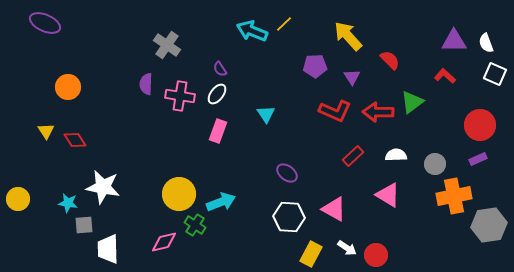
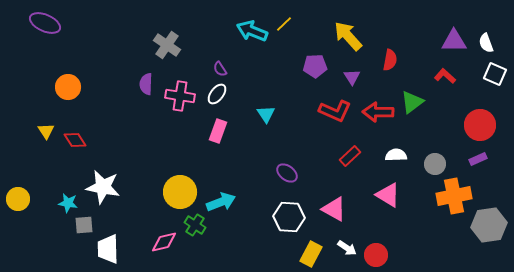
red semicircle at (390, 60): rotated 55 degrees clockwise
red rectangle at (353, 156): moved 3 px left
yellow circle at (179, 194): moved 1 px right, 2 px up
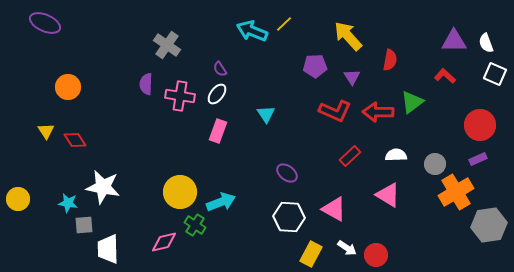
orange cross at (454, 196): moved 2 px right, 4 px up; rotated 20 degrees counterclockwise
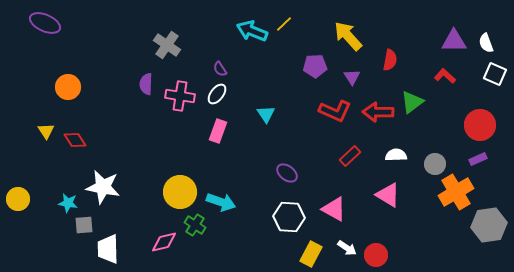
cyan arrow at (221, 202): rotated 40 degrees clockwise
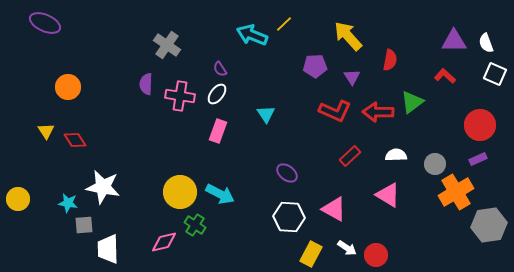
cyan arrow at (252, 31): moved 4 px down
cyan arrow at (221, 202): moved 1 px left, 8 px up; rotated 8 degrees clockwise
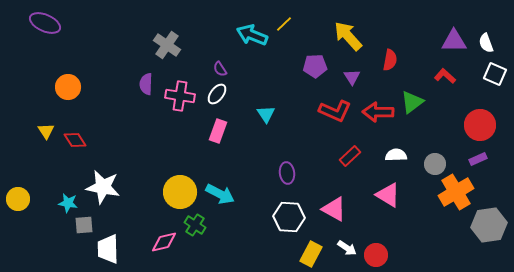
purple ellipse at (287, 173): rotated 45 degrees clockwise
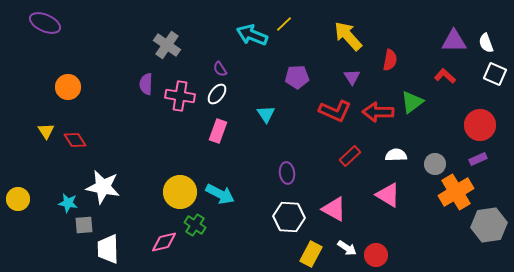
purple pentagon at (315, 66): moved 18 px left, 11 px down
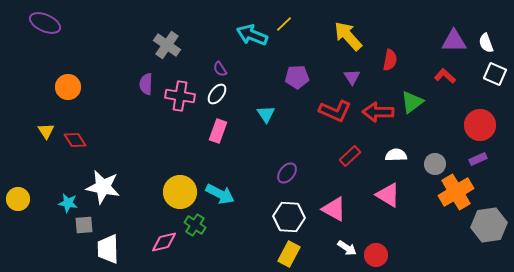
purple ellipse at (287, 173): rotated 45 degrees clockwise
yellow rectangle at (311, 254): moved 22 px left
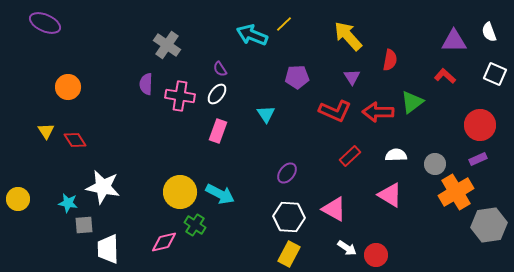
white semicircle at (486, 43): moved 3 px right, 11 px up
pink triangle at (388, 195): moved 2 px right
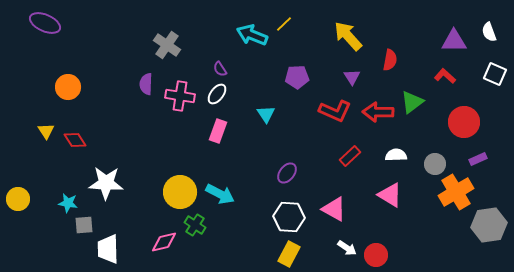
red circle at (480, 125): moved 16 px left, 3 px up
white star at (103, 187): moved 3 px right, 4 px up; rotated 8 degrees counterclockwise
